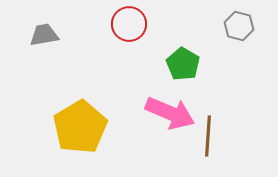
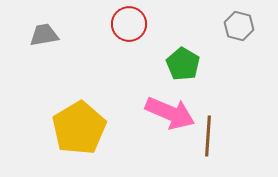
yellow pentagon: moved 1 px left, 1 px down
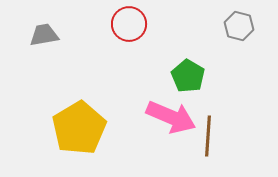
green pentagon: moved 5 px right, 12 px down
pink arrow: moved 1 px right, 4 px down
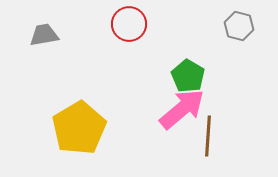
pink arrow: moved 11 px right, 8 px up; rotated 63 degrees counterclockwise
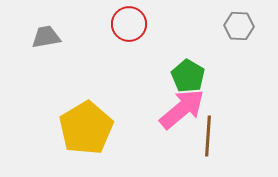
gray hexagon: rotated 12 degrees counterclockwise
gray trapezoid: moved 2 px right, 2 px down
yellow pentagon: moved 7 px right
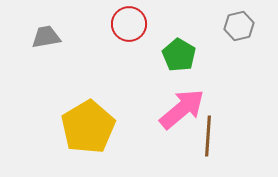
gray hexagon: rotated 16 degrees counterclockwise
green pentagon: moved 9 px left, 21 px up
yellow pentagon: moved 2 px right, 1 px up
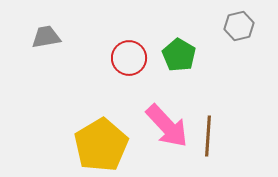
red circle: moved 34 px down
pink arrow: moved 15 px left, 17 px down; rotated 87 degrees clockwise
yellow pentagon: moved 13 px right, 18 px down
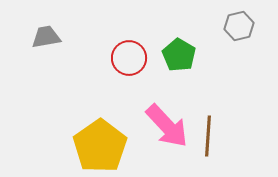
yellow pentagon: moved 1 px left, 1 px down; rotated 4 degrees counterclockwise
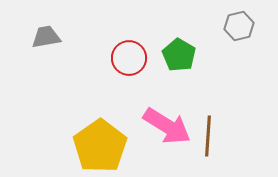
pink arrow: rotated 15 degrees counterclockwise
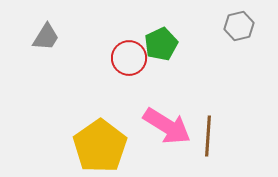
gray trapezoid: rotated 132 degrees clockwise
green pentagon: moved 18 px left, 11 px up; rotated 16 degrees clockwise
